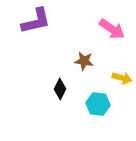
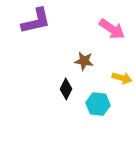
black diamond: moved 6 px right
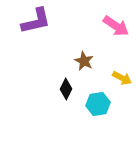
pink arrow: moved 4 px right, 3 px up
brown star: rotated 18 degrees clockwise
yellow arrow: rotated 12 degrees clockwise
cyan hexagon: rotated 15 degrees counterclockwise
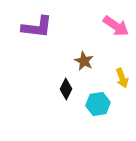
purple L-shape: moved 1 px right, 6 px down; rotated 20 degrees clockwise
yellow arrow: rotated 42 degrees clockwise
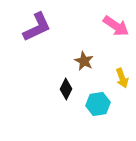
purple L-shape: rotated 32 degrees counterclockwise
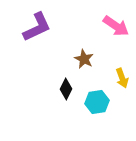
brown star: moved 2 px up
cyan hexagon: moved 1 px left, 2 px up
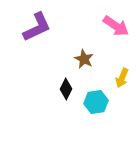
yellow arrow: rotated 42 degrees clockwise
cyan hexagon: moved 1 px left
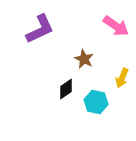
purple L-shape: moved 3 px right, 2 px down
black diamond: rotated 30 degrees clockwise
cyan hexagon: rotated 20 degrees clockwise
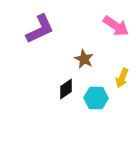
cyan hexagon: moved 4 px up; rotated 10 degrees counterclockwise
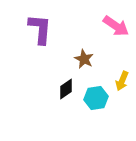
purple L-shape: rotated 60 degrees counterclockwise
yellow arrow: moved 3 px down
cyan hexagon: rotated 10 degrees counterclockwise
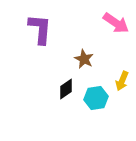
pink arrow: moved 3 px up
